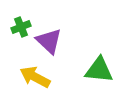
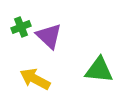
purple triangle: moved 5 px up
yellow arrow: moved 2 px down
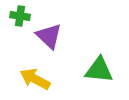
green cross: moved 1 px left, 11 px up; rotated 30 degrees clockwise
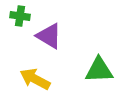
purple triangle: rotated 12 degrees counterclockwise
green triangle: rotated 8 degrees counterclockwise
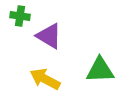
green triangle: moved 1 px right
yellow arrow: moved 10 px right
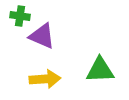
purple triangle: moved 7 px left; rotated 8 degrees counterclockwise
yellow arrow: rotated 148 degrees clockwise
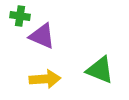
green triangle: rotated 24 degrees clockwise
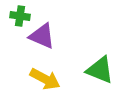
yellow arrow: rotated 32 degrees clockwise
